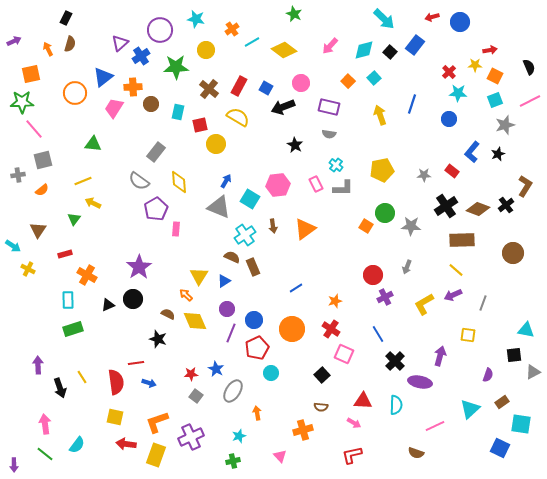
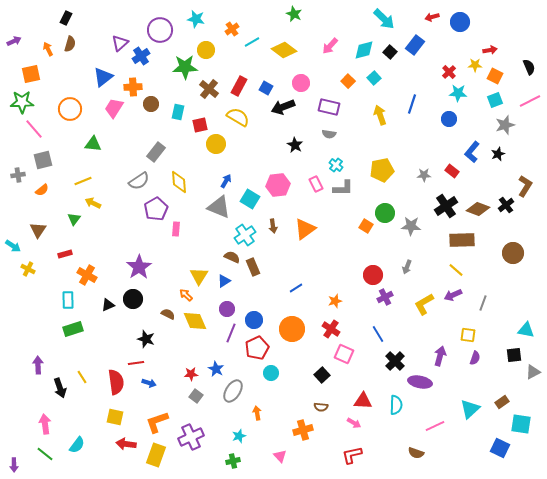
green star at (176, 67): moved 9 px right
orange circle at (75, 93): moved 5 px left, 16 px down
gray semicircle at (139, 181): rotated 70 degrees counterclockwise
black star at (158, 339): moved 12 px left
purple semicircle at (488, 375): moved 13 px left, 17 px up
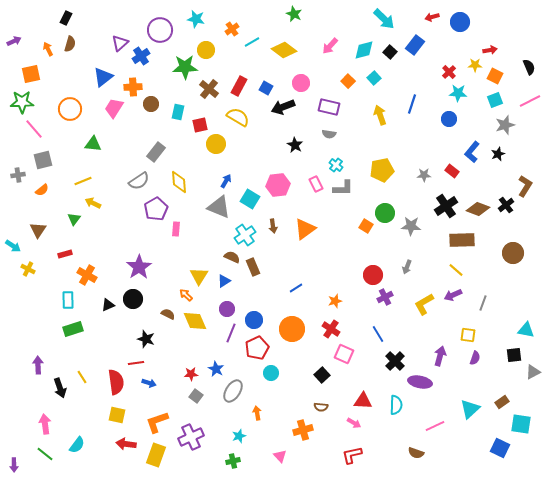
yellow square at (115, 417): moved 2 px right, 2 px up
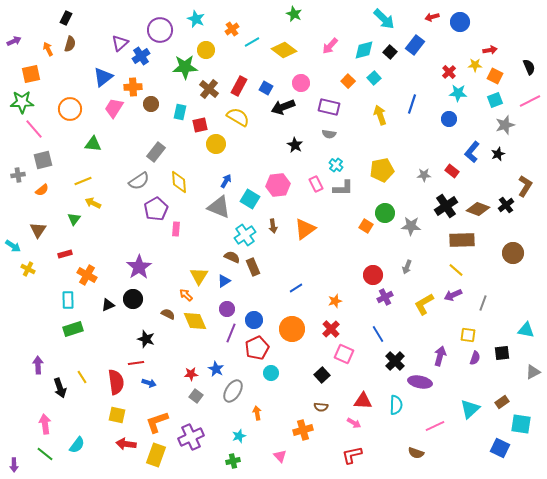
cyan star at (196, 19): rotated 12 degrees clockwise
cyan rectangle at (178, 112): moved 2 px right
red cross at (331, 329): rotated 12 degrees clockwise
black square at (514, 355): moved 12 px left, 2 px up
